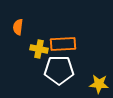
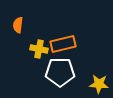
orange semicircle: moved 2 px up
orange rectangle: rotated 10 degrees counterclockwise
white pentagon: moved 1 px right, 2 px down
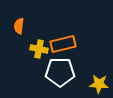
orange semicircle: moved 1 px right, 1 px down
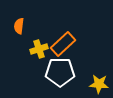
orange rectangle: rotated 30 degrees counterclockwise
yellow cross: rotated 30 degrees counterclockwise
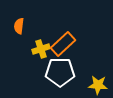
yellow cross: moved 2 px right
yellow star: moved 1 px left, 1 px down
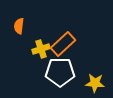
yellow star: moved 3 px left, 2 px up
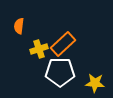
yellow cross: moved 2 px left
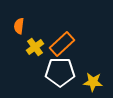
orange rectangle: moved 1 px left
yellow cross: moved 4 px left, 2 px up; rotated 18 degrees counterclockwise
yellow star: moved 2 px left, 1 px up
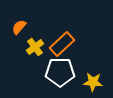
orange semicircle: moved 1 px down; rotated 35 degrees clockwise
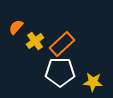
orange semicircle: moved 3 px left
yellow cross: moved 6 px up
